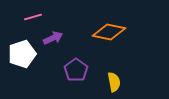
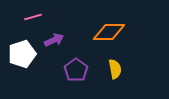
orange diamond: rotated 12 degrees counterclockwise
purple arrow: moved 1 px right, 2 px down
yellow semicircle: moved 1 px right, 13 px up
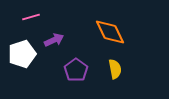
pink line: moved 2 px left
orange diamond: moved 1 px right; rotated 64 degrees clockwise
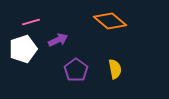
pink line: moved 5 px down
orange diamond: moved 11 px up; rotated 24 degrees counterclockwise
purple arrow: moved 4 px right
white pentagon: moved 1 px right, 5 px up
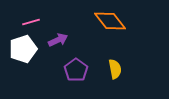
orange diamond: rotated 12 degrees clockwise
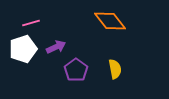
pink line: moved 1 px down
purple arrow: moved 2 px left, 7 px down
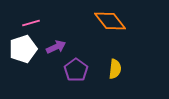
yellow semicircle: rotated 18 degrees clockwise
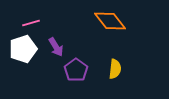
purple arrow: rotated 84 degrees clockwise
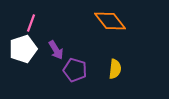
pink line: rotated 54 degrees counterclockwise
purple arrow: moved 3 px down
purple pentagon: moved 1 px left; rotated 20 degrees counterclockwise
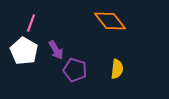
white pentagon: moved 1 px right, 2 px down; rotated 24 degrees counterclockwise
yellow semicircle: moved 2 px right
